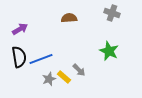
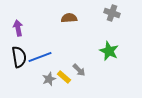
purple arrow: moved 2 px left, 1 px up; rotated 70 degrees counterclockwise
blue line: moved 1 px left, 2 px up
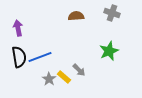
brown semicircle: moved 7 px right, 2 px up
green star: rotated 24 degrees clockwise
gray star: rotated 16 degrees counterclockwise
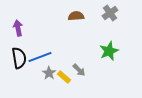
gray cross: moved 2 px left; rotated 35 degrees clockwise
black semicircle: moved 1 px down
gray star: moved 6 px up
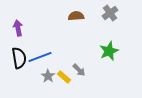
gray star: moved 1 px left, 3 px down
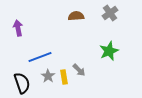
black semicircle: moved 3 px right, 25 px down; rotated 10 degrees counterclockwise
yellow rectangle: rotated 40 degrees clockwise
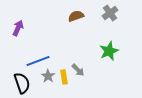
brown semicircle: rotated 14 degrees counterclockwise
purple arrow: rotated 35 degrees clockwise
blue line: moved 2 px left, 4 px down
gray arrow: moved 1 px left
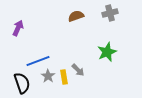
gray cross: rotated 21 degrees clockwise
green star: moved 2 px left, 1 px down
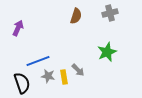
brown semicircle: rotated 126 degrees clockwise
gray star: rotated 24 degrees counterclockwise
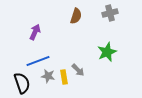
purple arrow: moved 17 px right, 4 px down
